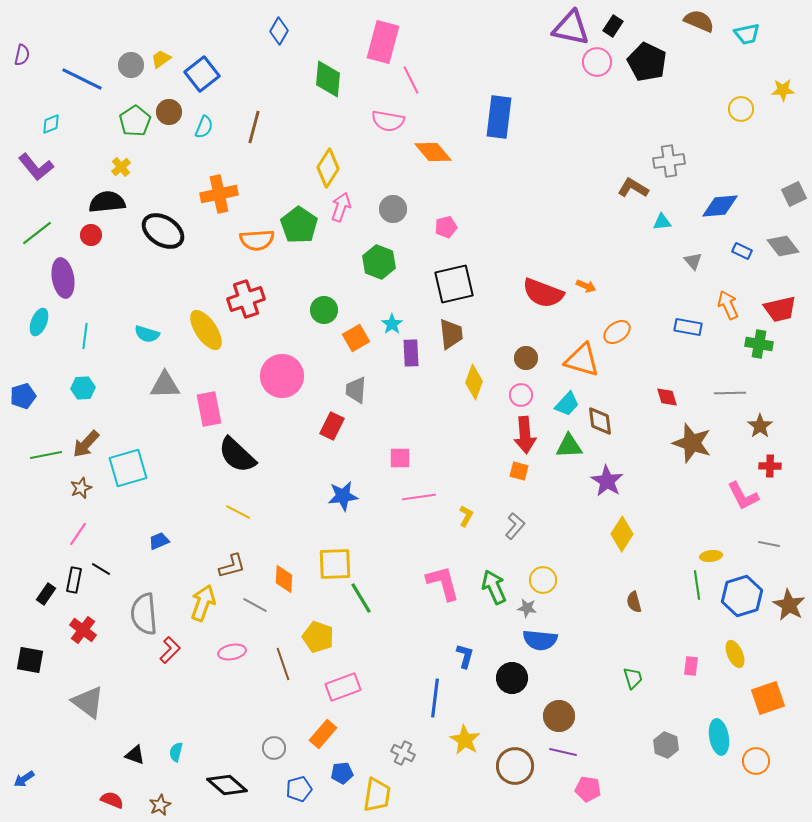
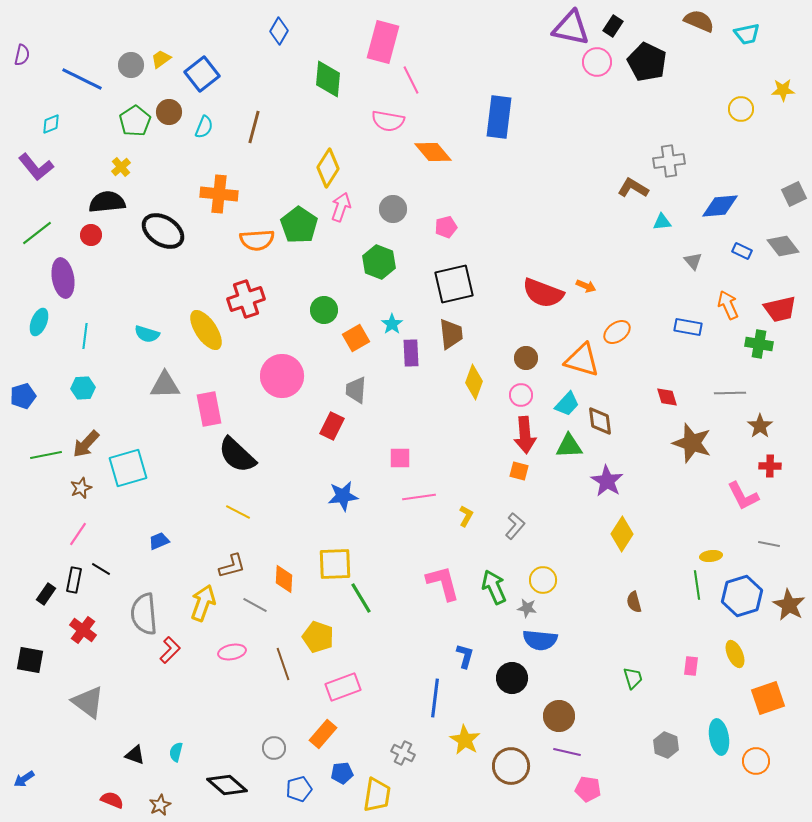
orange cross at (219, 194): rotated 18 degrees clockwise
purple line at (563, 752): moved 4 px right
brown circle at (515, 766): moved 4 px left
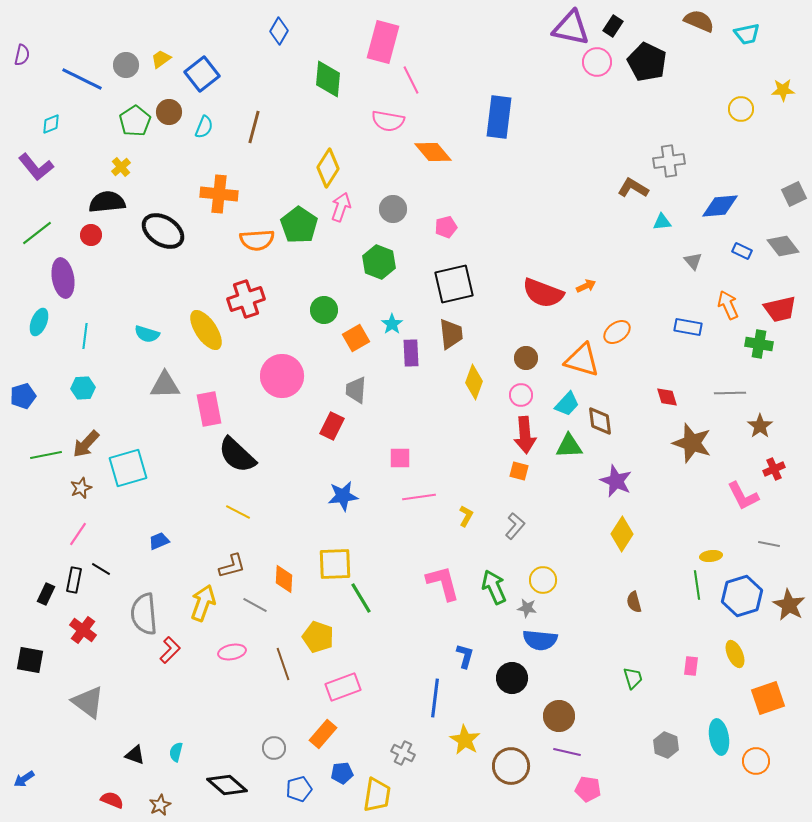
gray circle at (131, 65): moved 5 px left
orange arrow at (586, 286): rotated 48 degrees counterclockwise
red cross at (770, 466): moved 4 px right, 3 px down; rotated 25 degrees counterclockwise
purple star at (607, 481): moved 9 px right; rotated 8 degrees counterclockwise
black rectangle at (46, 594): rotated 10 degrees counterclockwise
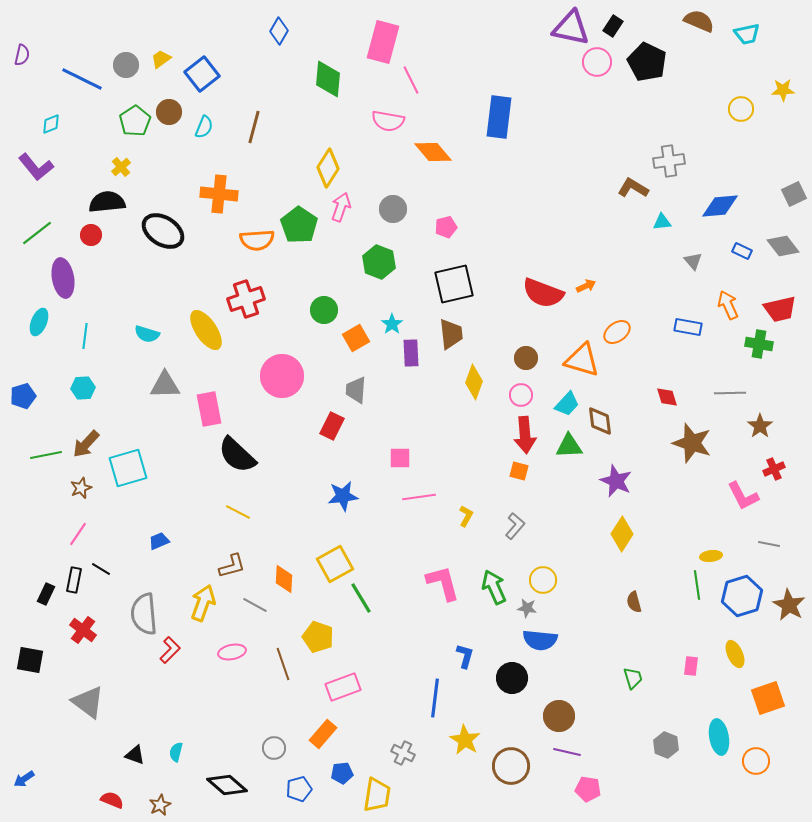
yellow square at (335, 564): rotated 27 degrees counterclockwise
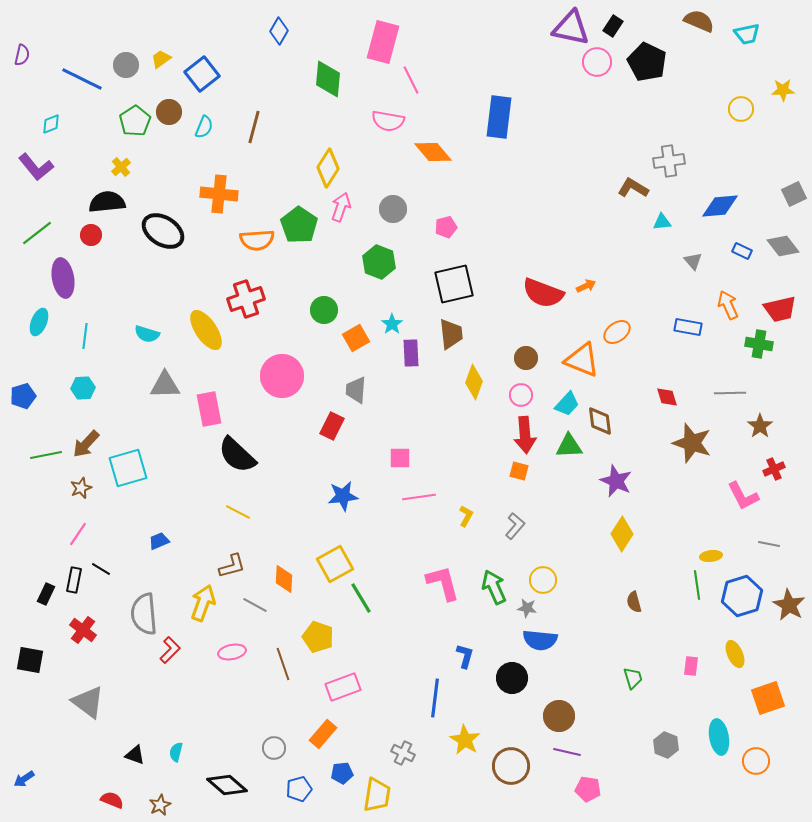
orange triangle at (582, 360): rotated 6 degrees clockwise
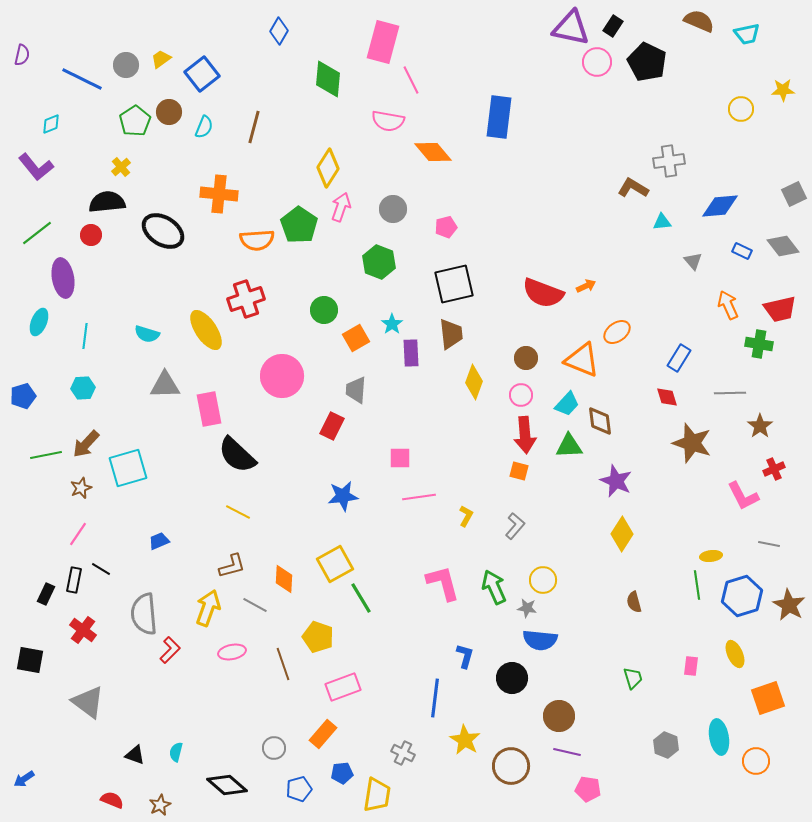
blue rectangle at (688, 327): moved 9 px left, 31 px down; rotated 68 degrees counterclockwise
yellow arrow at (203, 603): moved 5 px right, 5 px down
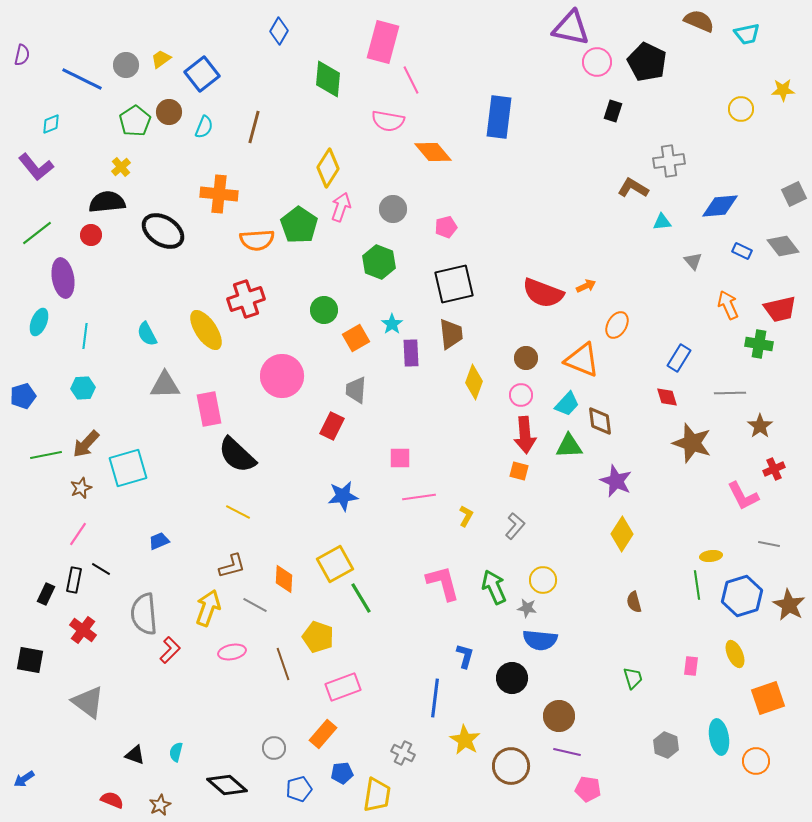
black rectangle at (613, 26): moved 85 px down; rotated 15 degrees counterclockwise
orange ellipse at (617, 332): moved 7 px up; rotated 24 degrees counterclockwise
cyan semicircle at (147, 334): rotated 45 degrees clockwise
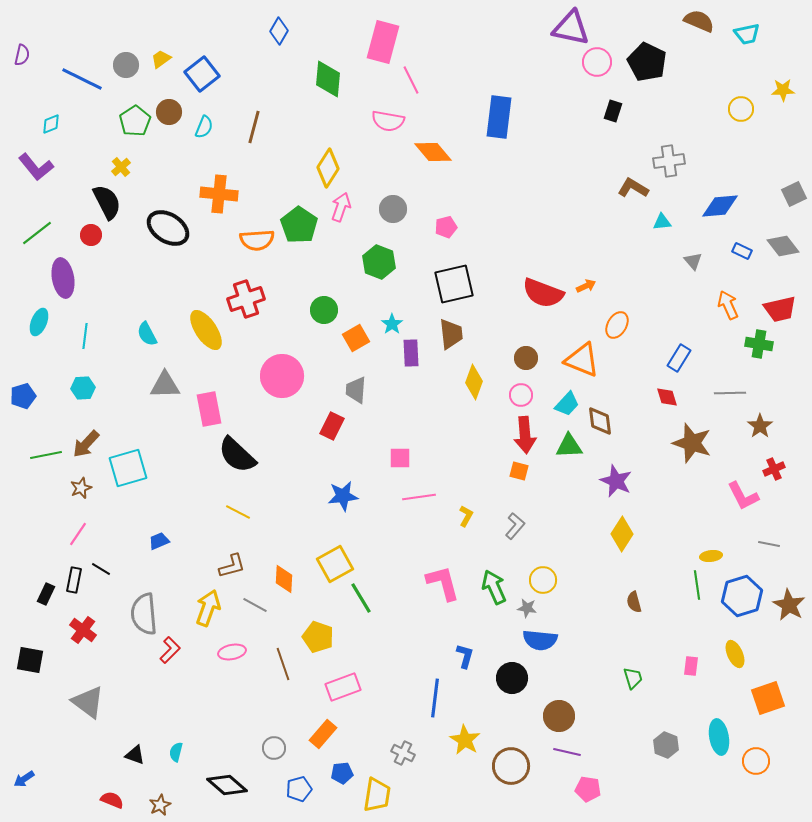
black semicircle at (107, 202): rotated 69 degrees clockwise
black ellipse at (163, 231): moved 5 px right, 3 px up
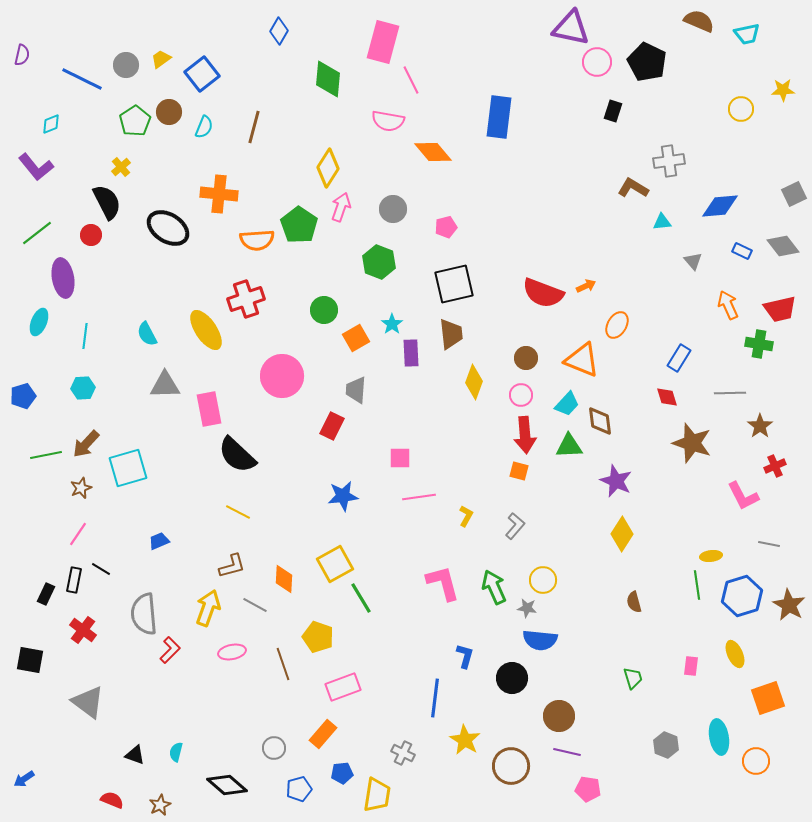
red cross at (774, 469): moved 1 px right, 3 px up
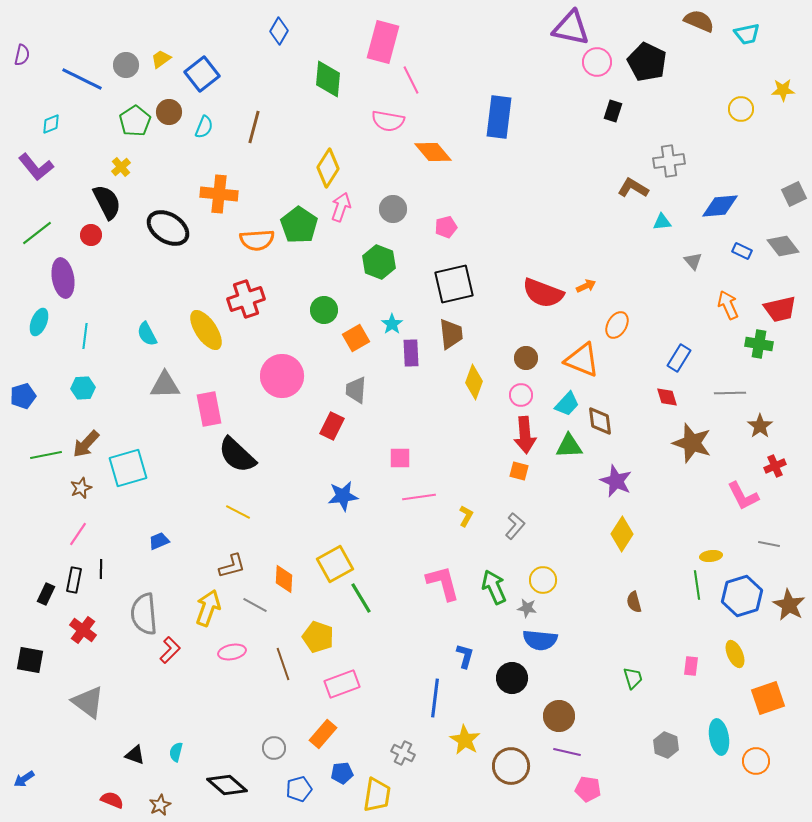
black line at (101, 569): rotated 60 degrees clockwise
pink rectangle at (343, 687): moved 1 px left, 3 px up
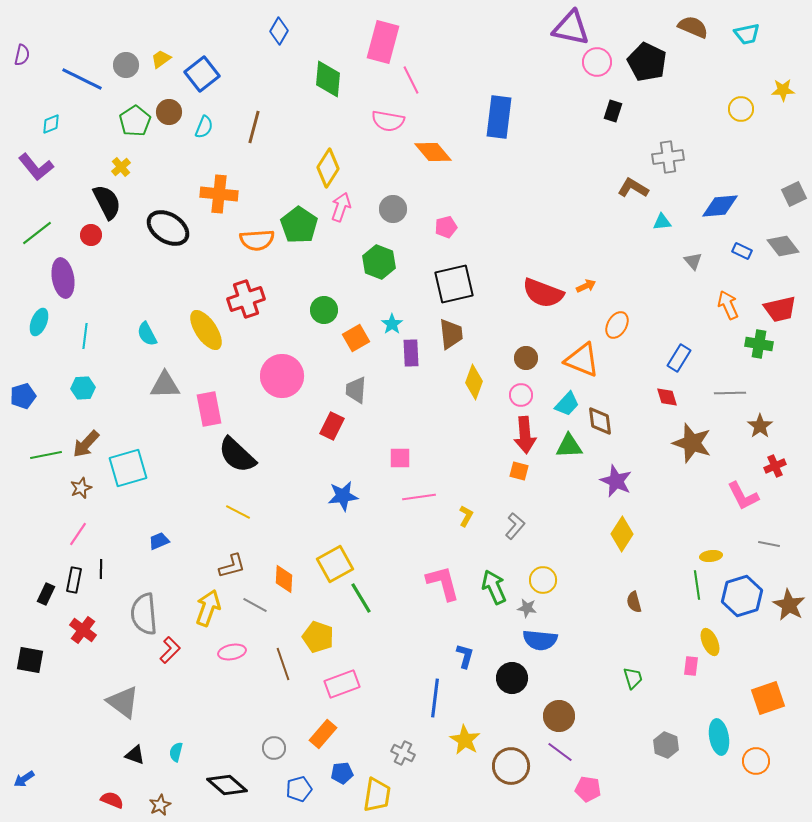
brown semicircle at (699, 21): moved 6 px left, 6 px down
gray cross at (669, 161): moved 1 px left, 4 px up
yellow ellipse at (735, 654): moved 25 px left, 12 px up
gray triangle at (88, 702): moved 35 px right
purple line at (567, 752): moved 7 px left; rotated 24 degrees clockwise
